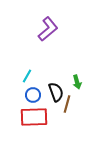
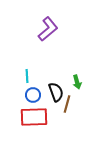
cyan line: rotated 32 degrees counterclockwise
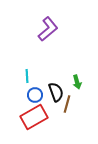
blue circle: moved 2 px right
red rectangle: rotated 28 degrees counterclockwise
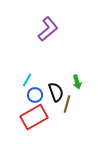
cyan line: moved 4 px down; rotated 32 degrees clockwise
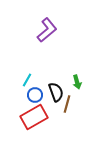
purple L-shape: moved 1 px left, 1 px down
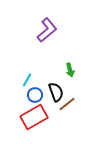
green arrow: moved 7 px left, 12 px up
brown line: rotated 36 degrees clockwise
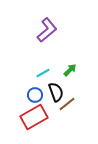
green arrow: rotated 120 degrees counterclockwise
cyan line: moved 16 px right, 7 px up; rotated 32 degrees clockwise
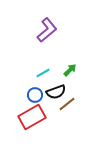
black semicircle: rotated 90 degrees clockwise
red rectangle: moved 2 px left
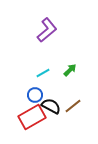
black semicircle: moved 5 px left, 14 px down; rotated 132 degrees counterclockwise
brown line: moved 6 px right, 2 px down
